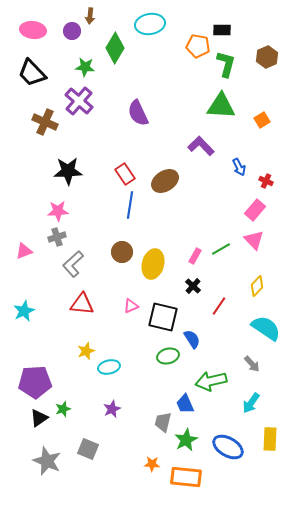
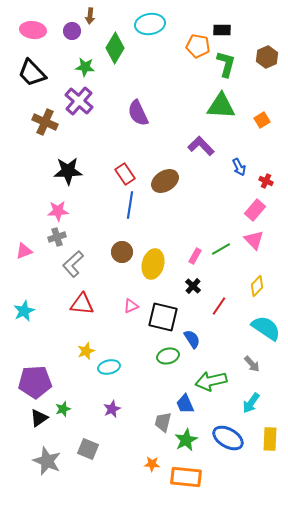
blue ellipse at (228, 447): moved 9 px up
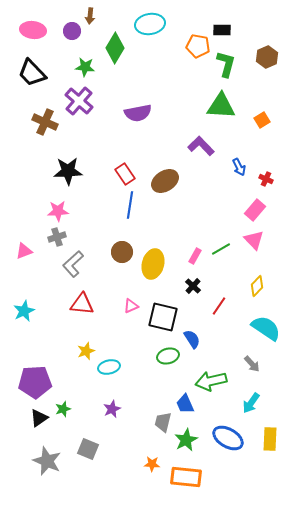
purple semicircle at (138, 113): rotated 76 degrees counterclockwise
red cross at (266, 181): moved 2 px up
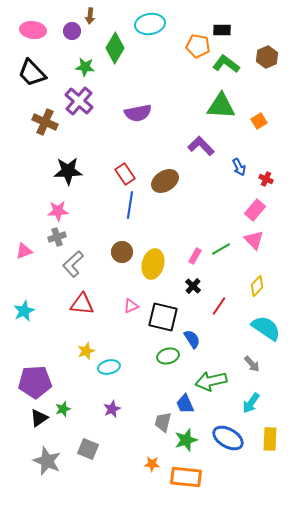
green L-shape at (226, 64): rotated 68 degrees counterclockwise
orange square at (262, 120): moved 3 px left, 1 px down
green star at (186, 440): rotated 10 degrees clockwise
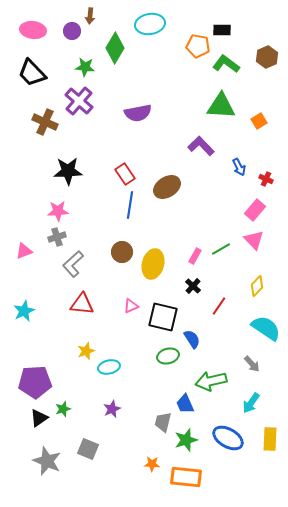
brown ellipse at (165, 181): moved 2 px right, 6 px down
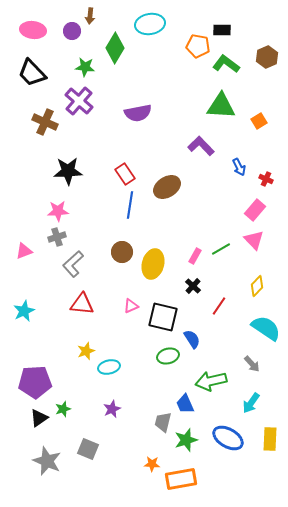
orange rectangle at (186, 477): moved 5 px left, 2 px down; rotated 16 degrees counterclockwise
